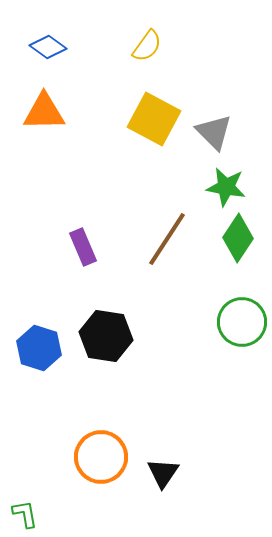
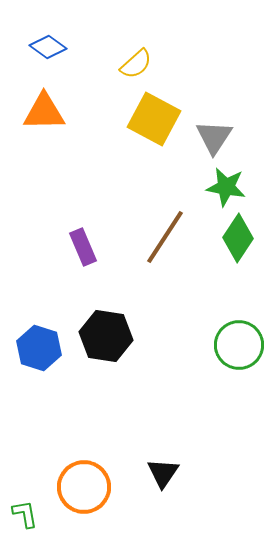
yellow semicircle: moved 11 px left, 18 px down; rotated 12 degrees clockwise
gray triangle: moved 5 px down; rotated 18 degrees clockwise
brown line: moved 2 px left, 2 px up
green circle: moved 3 px left, 23 px down
orange circle: moved 17 px left, 30 px down
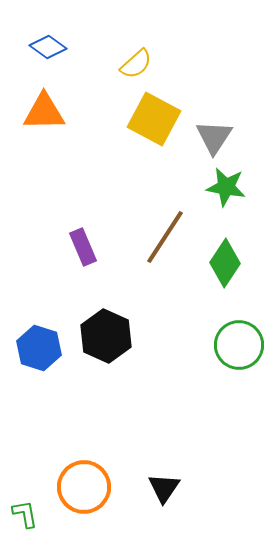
green diamond: moved 13 px left, 25 px down
black hexagon: rotated 15 degrees clockwise
black triangle: moved 1 px right, 15 px down
